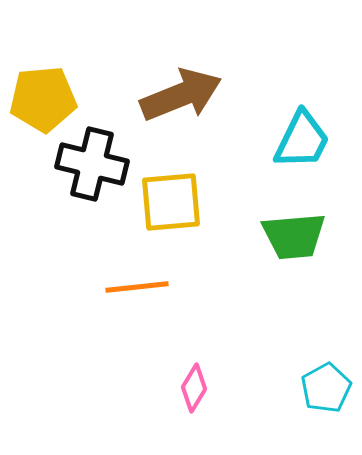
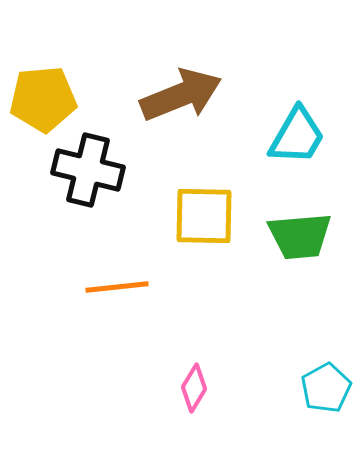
cyan trapezoid: moved 5 px left, 4 px up; rotated 4 degrees clockwise
black cross: moved 4 px left, 6 px down
yellow square: moved 33 px right, 14 px down; rotated 6 degrees clockwise
green trapezoid: moved 6 px right
orange line: moved 20 px left
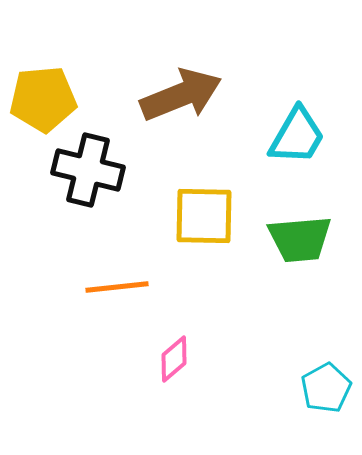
green trapezoid: moved 3 px down
pink diamond: moved 20 px left, 29 px up; rotated 18 degrees clockwise
